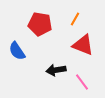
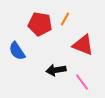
orange line: moved 10 px left
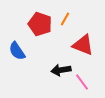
red pentagon: rotated 10 degrees clockwise
black arrow: moved 5 px right
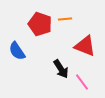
orange line: rotated 56 degrees clockwise
red triangle: moved 2 px right, 1 px down
black arrow: moved 1 px up; rotated 114 degrees counterclockwise
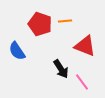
orange line: moved 2 px down
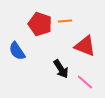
pink line: moved 3 px right; rotated 12 degrees counterclockwise
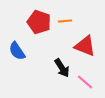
red pentagon: moved 1 px left, 2 px up
black arrow: moved 1 px right, 1 px up
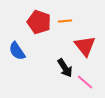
red triangle: rotated 30 degrees clockwise
black arrow: moved 3 px right
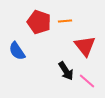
black arrow: moved 1 px right, 3 px down
pink line: moved 2 px right, 1 px up
